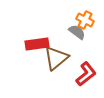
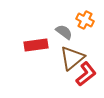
gray semicircle: moved 13 px left
red rectangle: moved 1 px left, 1 px down
brown triangle: moved 16 px right
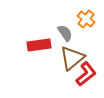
orange cross: moved 1 px right, 1 px up; rotated 12 degrees clockwise
gray semicircle: moved 1 px right, 1 px down; rotated 18 degrees clockwise
red rectangle: moved 3 px right
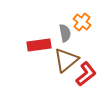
orange cross: moved 4 px left, 3 px down
gray semicircle: rotated 24 degrees clockwise
brown triangle: moved 6 px left, 2 px down
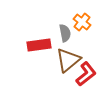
brown triangle: moved 2 px right
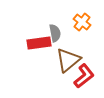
gray semicircle: moved 10 px left
red rectangle: moved 2 px up
red L-shape: moved 2 px left, 2 px down
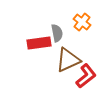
gray semicircle: moved 2 px right
brown triangle: rotated 16 degrees clockwise
red L-shape: moved 2 px right
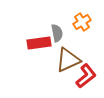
orange cross: rotated 18 degrees clockwise
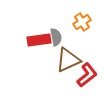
gray semicircle: moved 1 px left, 4 px down
red rectangle: moved 3 px up
red L-shape: moved 1 px right, 1 px up
